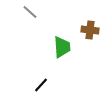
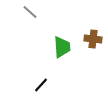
brown cross: moved 3 px right, 9 px down
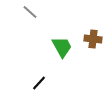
green trapezoid: rotated 25 degrees counterclockwise
black line: moved 2 px left, 2 px up
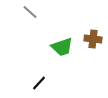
green trapezoid: rotated 100 degrees clockwise
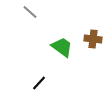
green trapezoid: rotated 125 degrees counterclockwise
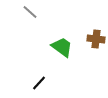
brown cross: moved 3 px right
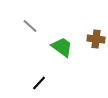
gray line: moved 14 px down
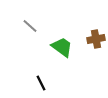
brown cross: rotated 18 degrees counterclockwise
black line: moved 2 px right; rotated 70 degrees counterclockwise
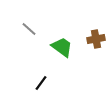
gray line: moved 1 px left, 3 px down
black line: rotated 63 degrees clockwise
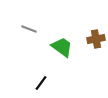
gray line: rotated 21 degrees counterclockwise
